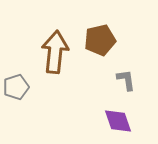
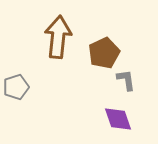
brown pentagon: moved 4 px right, 13 px down; rotated 12 degrees counterclockwise
brown arrow: moved 3 px right, 15 px up
purple diamond: moved 2 px up
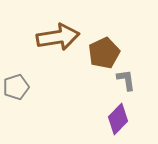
brown arrow: rotated 75 degrees clockwise
purple diamond: rotated 64 degrees clockwise
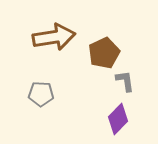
brown arrow: moved 4 px left
gray L-shape: moved 1 px left, 1 px down
gray pentagon: moved 25 px right, 7 px down; rotated 20 degrees clockwise
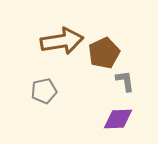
brown arrow: moved 8 px right, 4 px down
gray pentagon: moved 3 px right, 3 px up; rotated 15 degrees counterclockwise
purple diamond: rotated 44 degrees clockwise
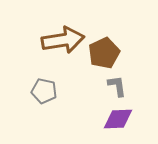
brown arrow: moved 1 px right, 1 px up
gray L-shape: moved 8 px left, 5 px down
gray pentagon: rotated 25 degrees clockwise
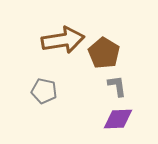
brown pentagon: rotated 16 degrees counterclockwise
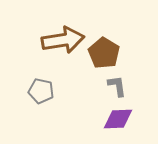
gray pentagon: moved 3 px left
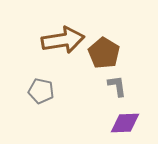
purple diamond: moved 7 px right, 4 px down
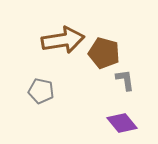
brown pentagon: rotated 16 degrees counterclockwise
gray L-shape: moved 8 px right, 6 px up
purple diamond: moved 3 px left; rotated 52 degrees clockwise
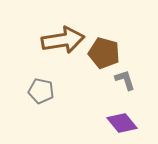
gray L-shape: rotated 10 degrees counterclockwise
